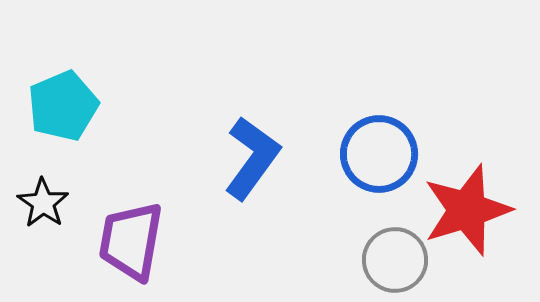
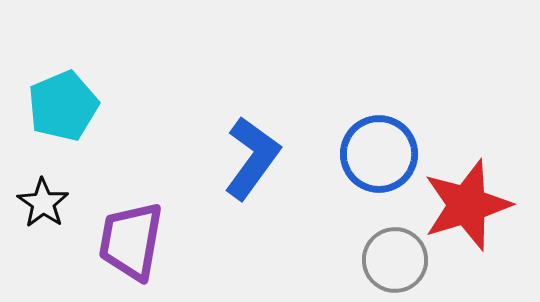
red star: moved 5 px up
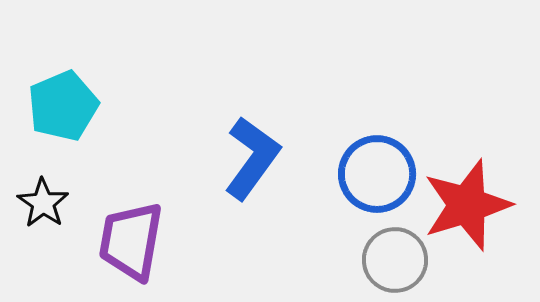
blue circle: moved 2 px left, 20 px down
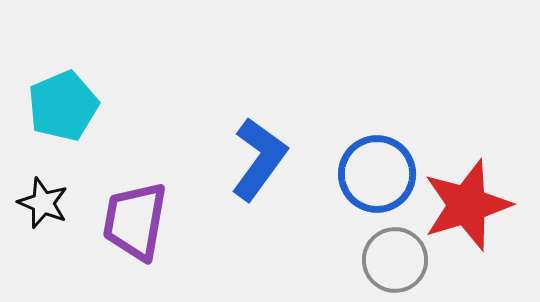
blue L-shape: moved 7 px right, 1 px down
black star: rotated 12 degrees counterclockwise
purple trapezoid: moved 4 px right, 20 px up
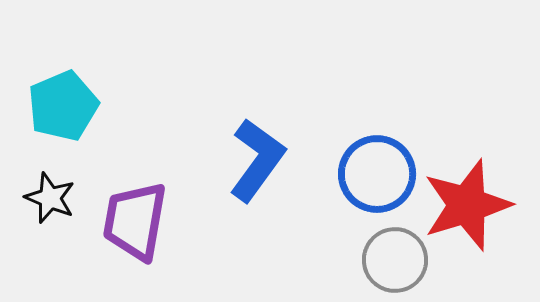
blue L-shape: moved 2 px left, 1 px down
black star: moved 7 px right, 5 px up
